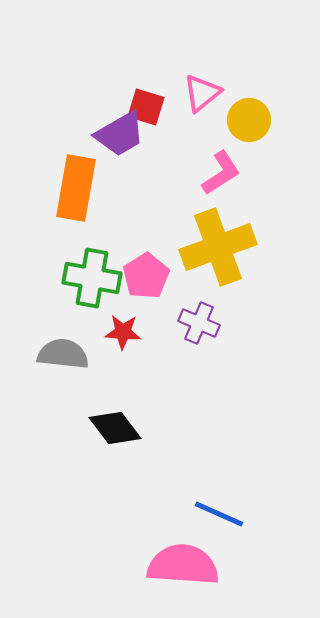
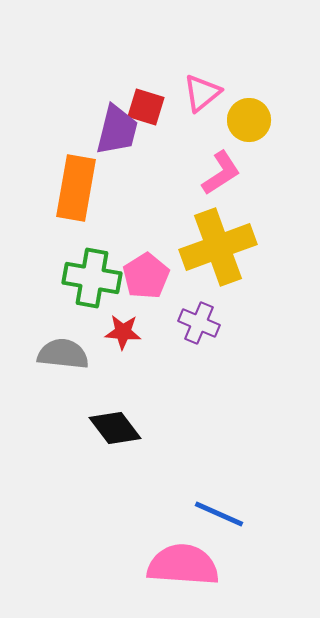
purple trapezoid: moved 3 px left, 4 px up; rotated 46 degrees counterclockwise
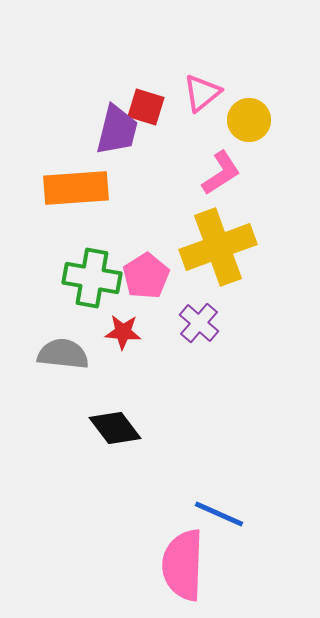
orange rectangle: rotated 76 degrees clockwise
purple cross: rotated 18 degrees clockwise
pink semicircle: rotated 92 degrees counterclockwise
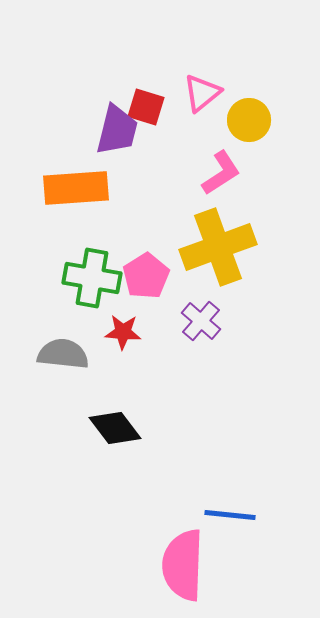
purple cross: moved 2 px right, 2 px up
blue line: moved 11 px right, 1 px down; rotated 18 degrees counterclockwise
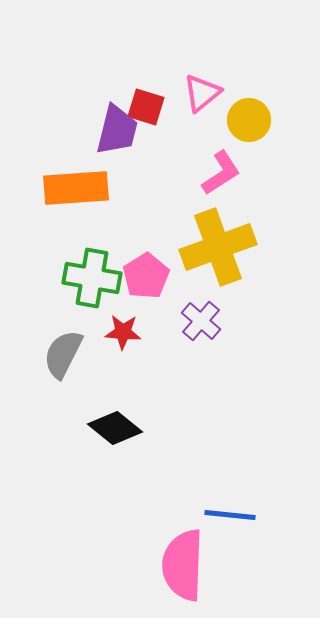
gray semicircle: rotated 69 degrees counterclockwise
black diamond: rotated 14 degrees counterclockwise
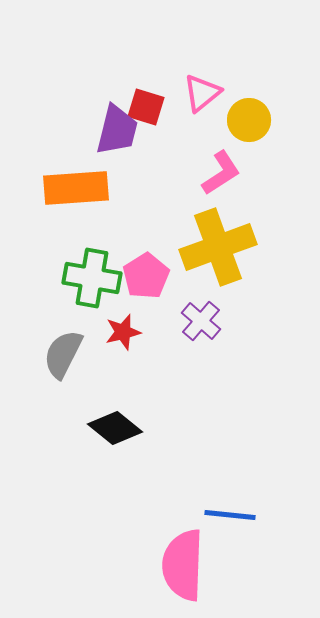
red star: rotated 18 degrees counterclockwise
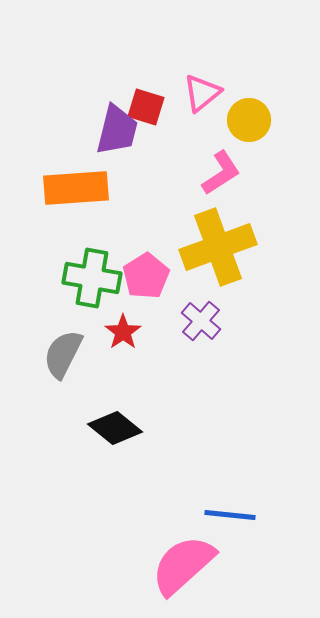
red star: rotated 21 degrees counterclockwise
pink semicircle: rotated 46 degrees clockwise
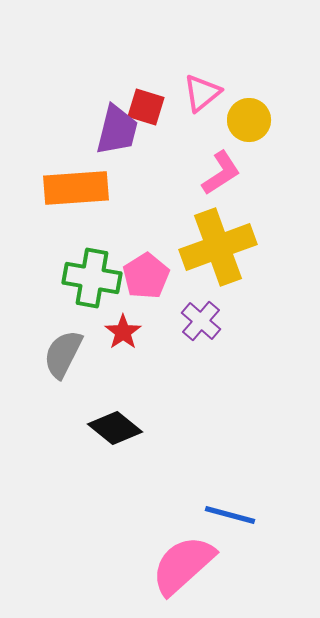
blue line: rotated 9 degrees clockwise
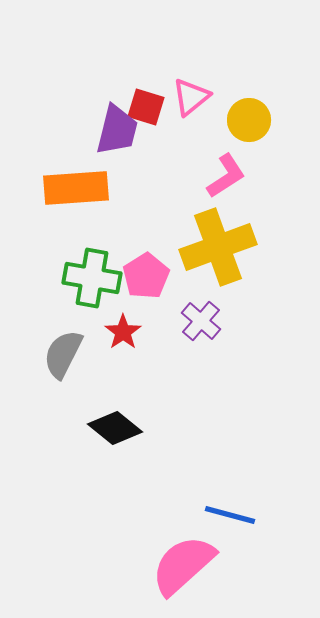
pink triangle: moved 11 px left, 4 px down
pink L-shape: moved 5 px right, 3 px down
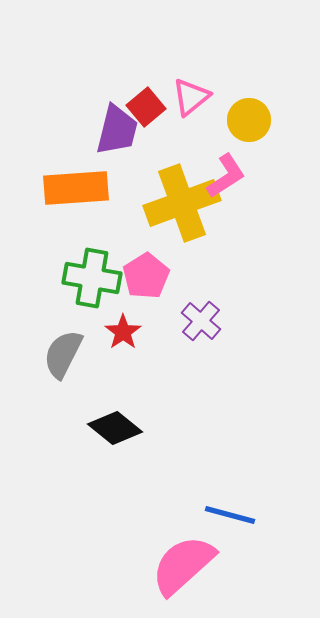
red square: rotated 33 degrees clockwise
yellow cross: moved 36 px left, 44 px up
